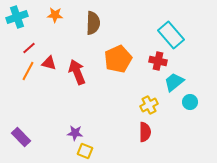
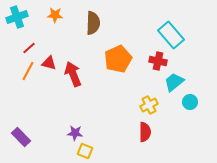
red arrow: moved 4 px left, 2 px down
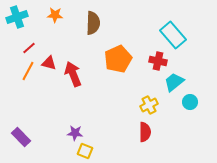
cyan rectangle: moved 2 px right
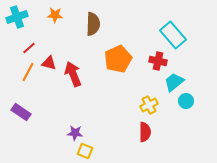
brown semicircle: moved 1 px down
orange line: moved 1 px down
cyan circle: moved 4 px left, 1 px up
purple rectangle: moved 25 px up; rotated 12 degrees counterclockwise
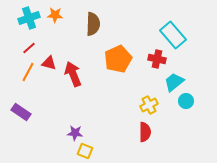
cyan cross: moved 12 px right, 1 px down
red cross: moved 1 px left, 2 px up
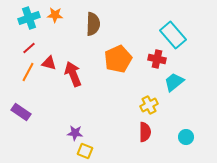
cyan circle: moved 36 px down
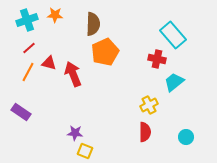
cyan cross: moved 2 px left, 2 px down
orange pentagon: moved 13 px left, 7 px up
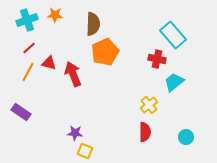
yellow cross: rotated 12 degrees counterclockwise
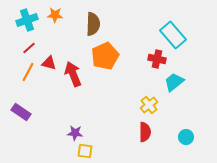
orange pentagon: moved 4 px down
yellow square: rotated 14 degrees counterclockwise
